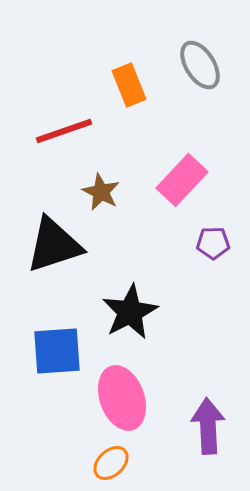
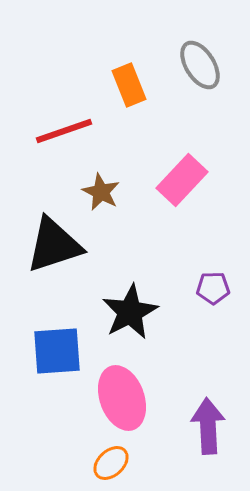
purple pentagon: moved 45 px down
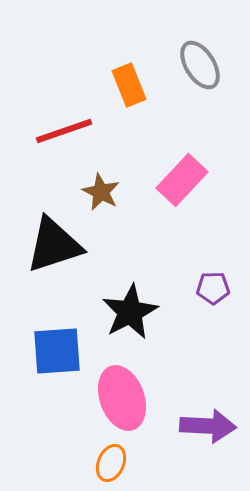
purple arrow: rotated 96 degrees clockwise
orange ellipse: rotated 24 degrees counterclockwise
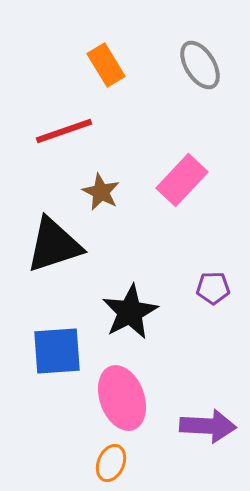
orange rectangle: moved 23 px left, 20 px up; rotated 9 degrees counterclockwise
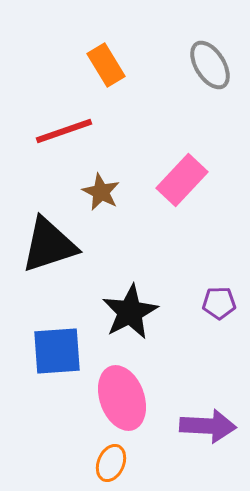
gray ellipse: moved 10 px right
black triangle: moved 5 px left
purple pentagon: moved 6 px right, 15 px down
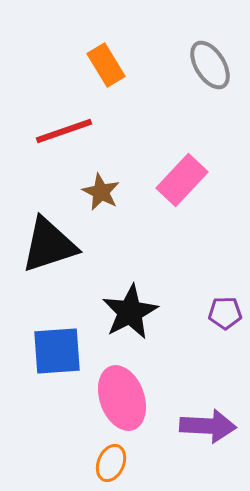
purple pentagon: moved 6 px right, 10 px down
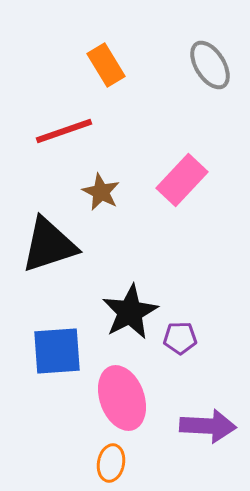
purple pentagon: moved 45 px left, 25 px down
orange ellipse: rotated 12 degrees counterclockwise
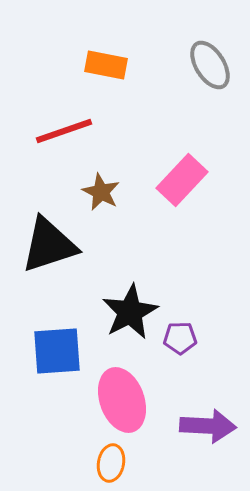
orange rectangle: rotated 48 degrees counterclockwise
pink ellipse: moved 2 px down
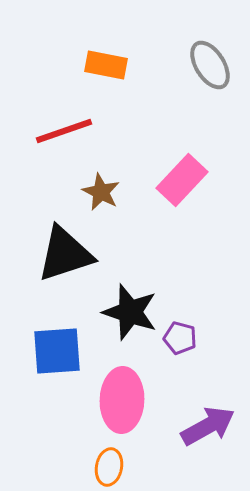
black triangle: moved 16 px right, 9 px down
black star: rotated 26 degrees counterclockwise
purple pentagon: rotated 16 degrees clockwise
pink ellipse: rotated 22 degrees clockwise
purple arrow: rotated 32 degrees counterclockwise
orange ellipse: moved 2 px left, 4 px down
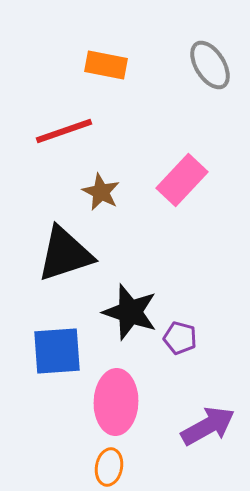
pink ellipse: moved 6 px left, 2 px down
